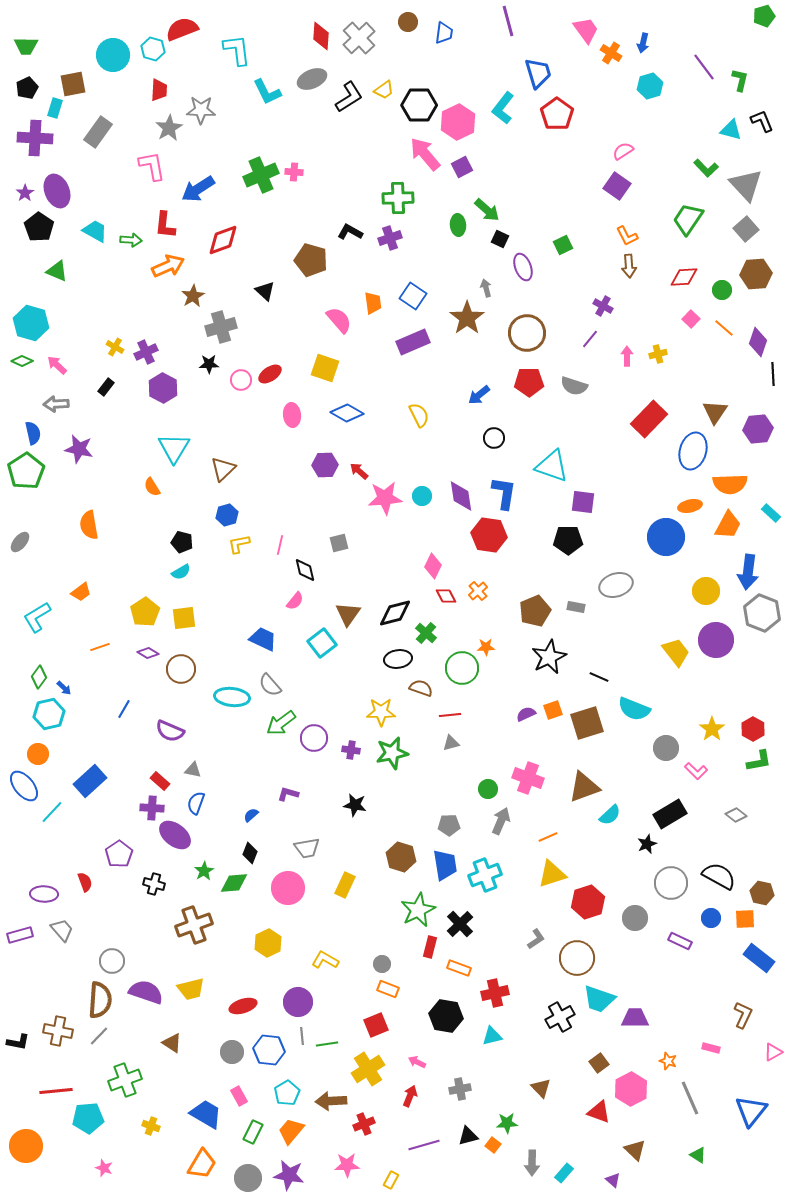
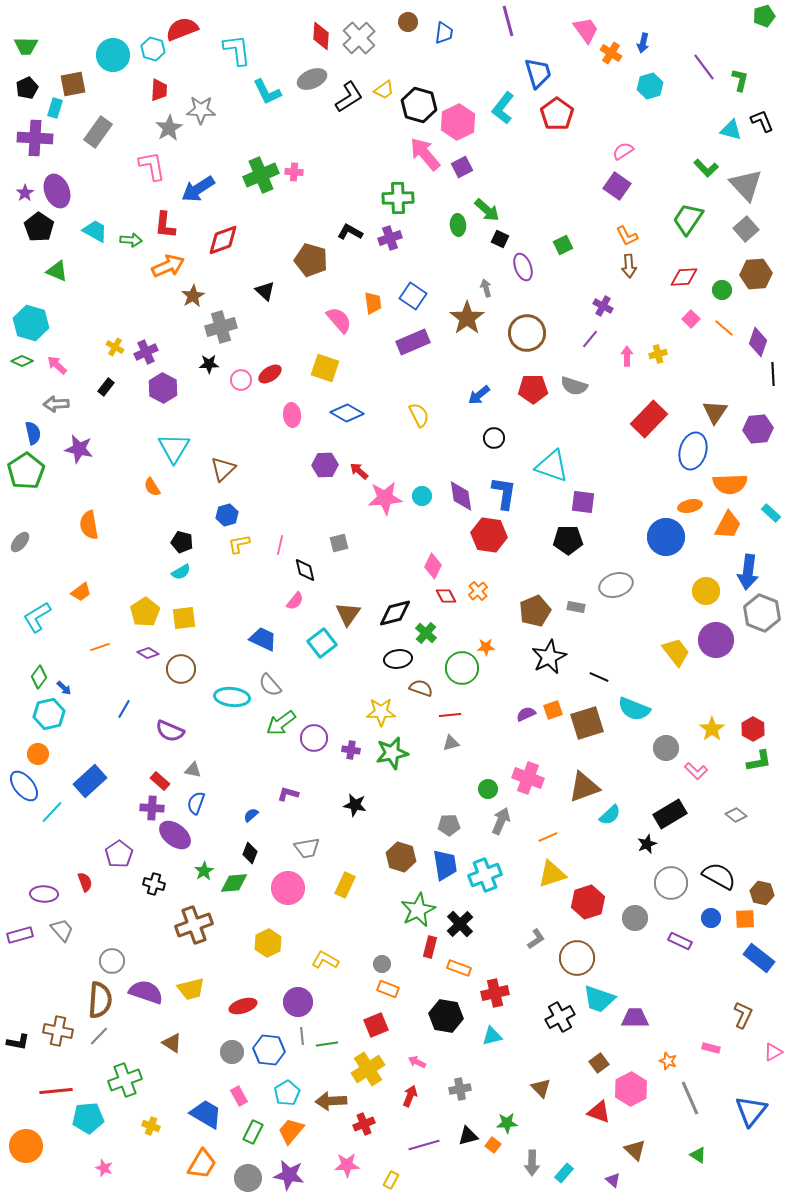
black hexagon at (419, 105): rotated 16 degrees clockwise
red pentagon at (529, 382): moved 4 px right, 7 px down
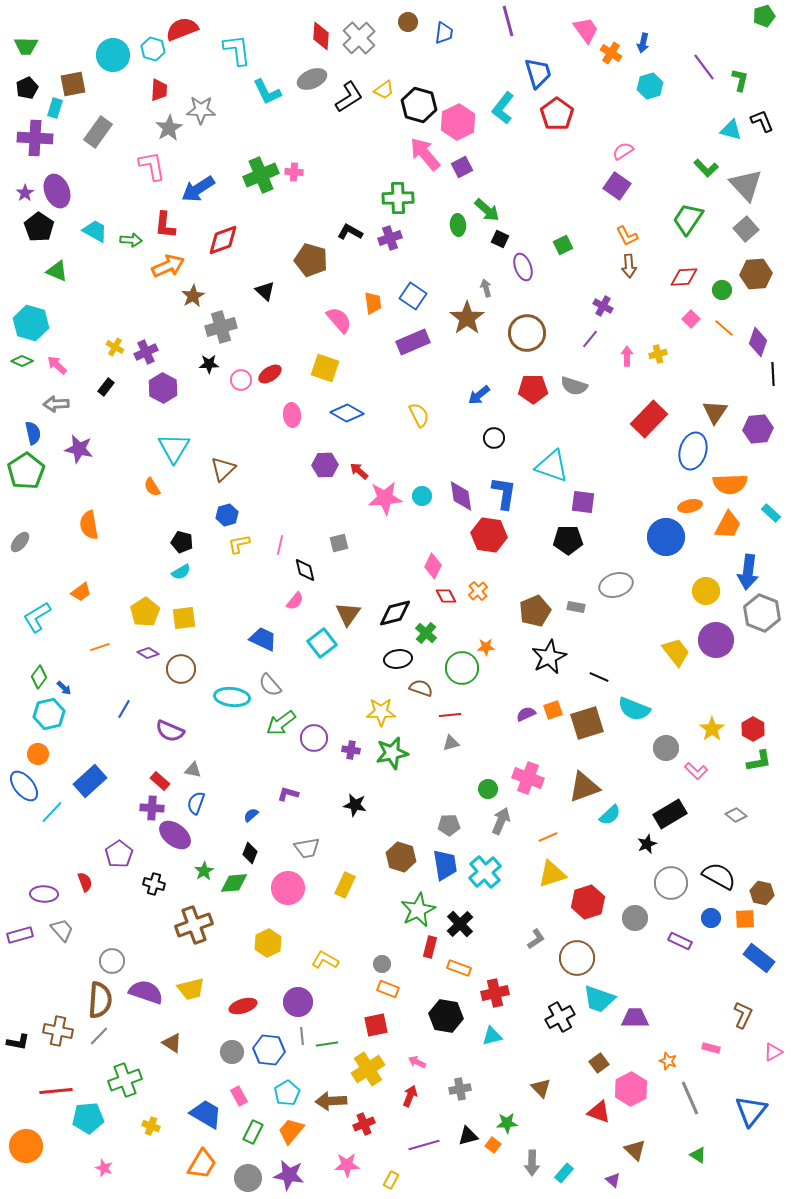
cyan cross at (485, 875): moved 3 px up; rotated 20 degrees counterclockwise
red square at (376, 1025): rotated 10 degrees clockwise
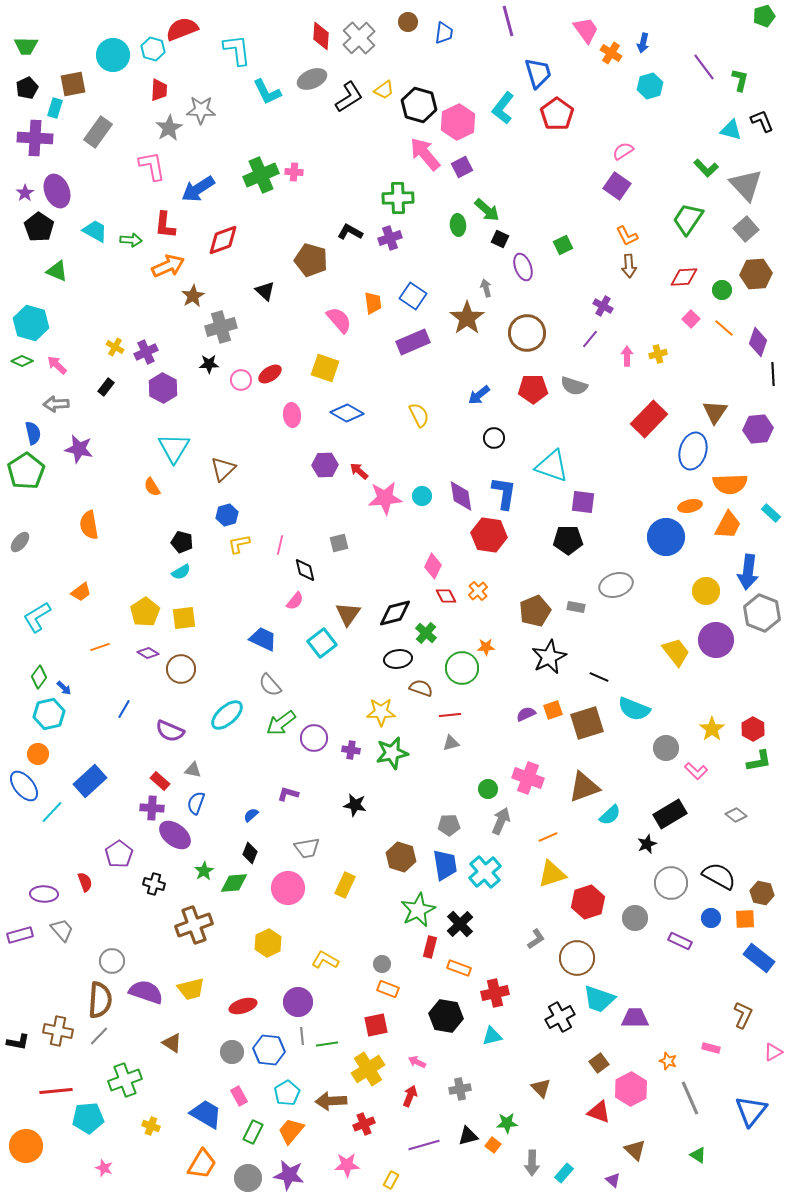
cyan ellipse at (232, 697): moved 5 px left, 18 px down; rotated 48 degrees counterclockwise
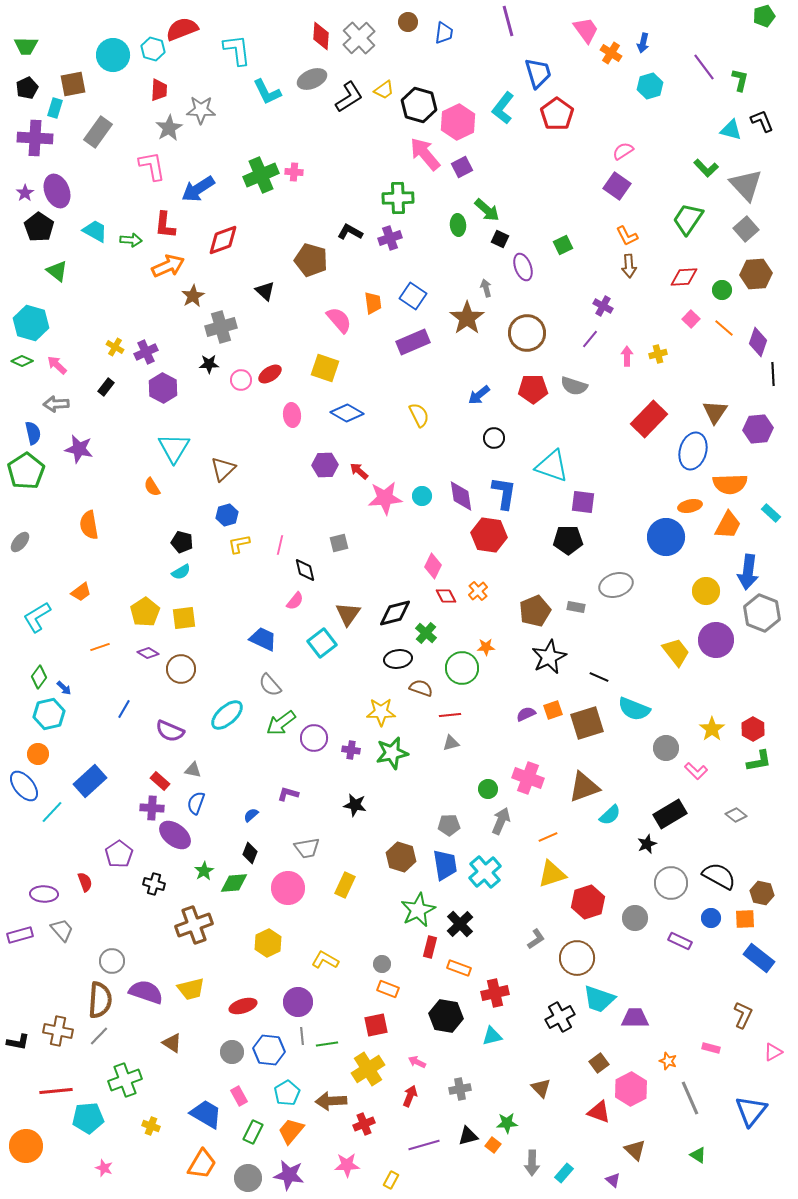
green triangle at (57, 271): rotated 15 degrees clockwise
